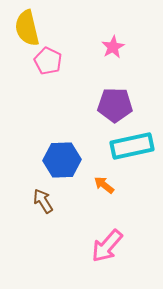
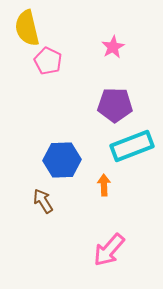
cyan rectangle: rotated 9 degrees counterclockwise
orange arrow: rotated 50 degrees clockwise
pink arrow: moved 2 px right, 4 px down
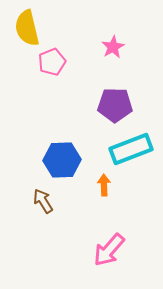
pink pentagon: moved 4 px right, 1 px down; rotated 24 degrees clockwise
cyan rectangle: moved 1 px left, 3 px down
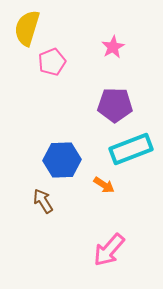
yellow semicircle: rotated 30 degrees clockwise
orange arrow: rotated 125 degrees clockwise
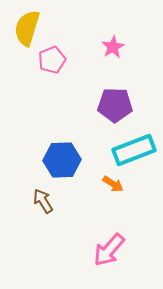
pink pentagon: moved 2 px up
cyan rectangle: moved 3 px right, 1 px down
orange arrow: moved 9 px right, 1 px up
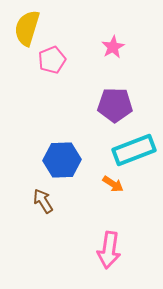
pink arrow: rotated 33 degrees counterclockwise
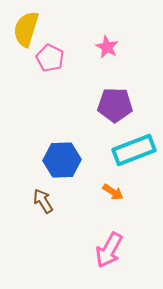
yellow semicircle: moved 1 px left, 1 px down
pink star: moved 6 px left; rotated 15 degrees counterclockwise
pink pentagon: moved 2 px left, 2 px up; rotated 24 degrees counterclockwise
orange arrow: moved 8 px down
pink arrow: rotated 21 degrees clockwise
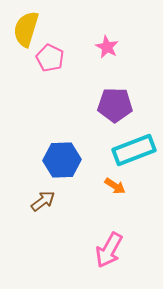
orange arrow: moved 2 px right, 6 px up
brown arrow: rotated 85 degrees clockwise
